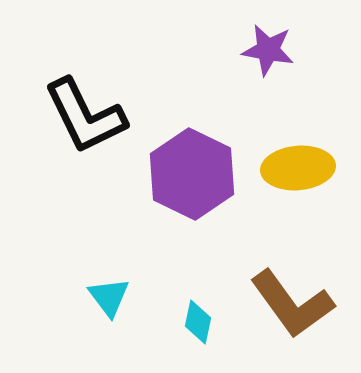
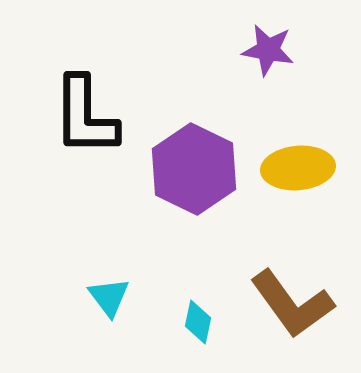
black L-shape: rotated 26 degrees clockwise
purple hexagon: moved 2 px right, 5 px up
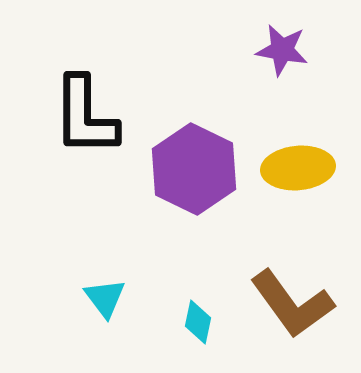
purple star: moved 14 px right
cyan triangle: moved 4 px left, 1 px down
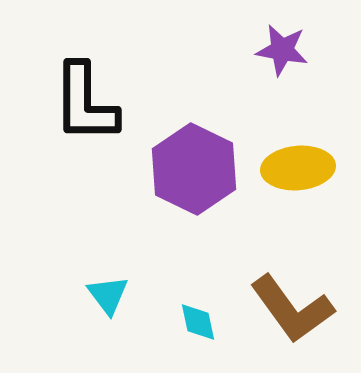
black L-shape: moved 13 px up
cyan triangle: moved 3 px right, 3 px up
brown L-shape: moved 5 px down
cyan diamond: rotated 24 degrees counterclockwise
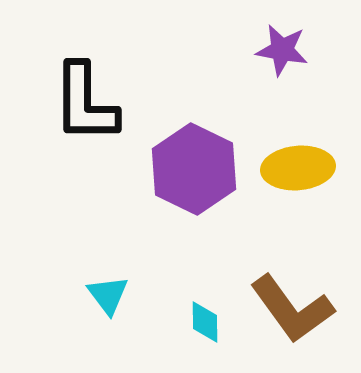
cyan diamond: moved 7 px right; rotated 12 degrees clockwise
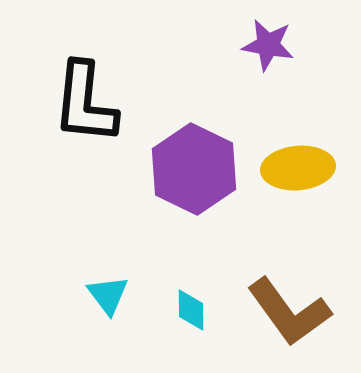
purple star: moved 14 px left, 5 px up
black L-shape: rotated 6 degrees clockwise
brown L-shape: moved 3 px left, 3 px down
cyan diamond: moved 14 px left, 12 px up
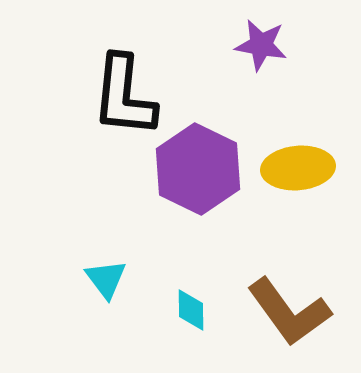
purple star: moved 7 px left
black L-shape: moved 39 px right, 7 px up
purple hexagon: moved 4 px right
cyan triangle: moved 2 px left, 16 px up
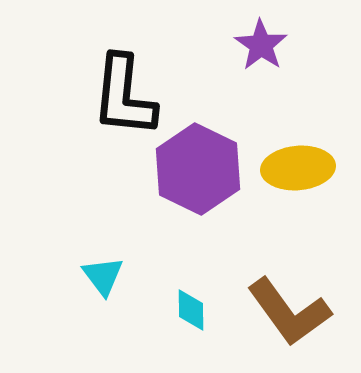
purple star: rotated 24 degrees clockwise
cyan triangle: moved 3 px left, 3 px up
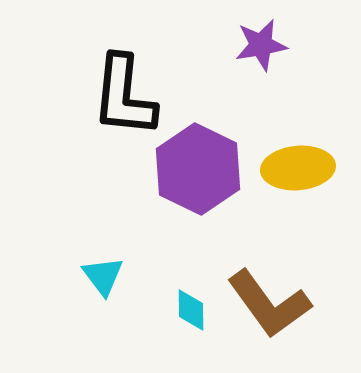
purple star: rotated 28 degrees clockwise
brown L-shape: moved 20 px left, 8 px up
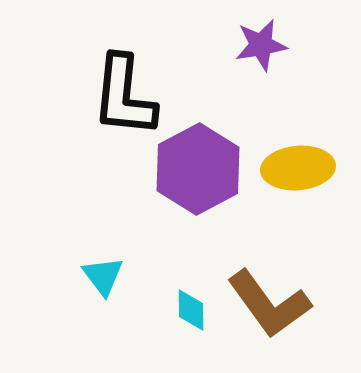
purple hexagon: rotated 6 degrees clockwise
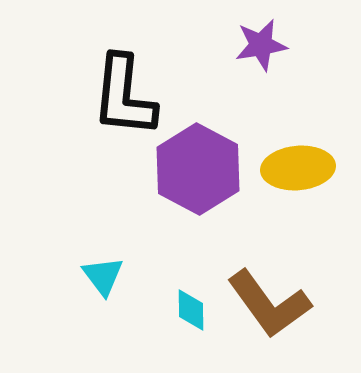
purple hexagon: rotated 4 degrees counterclockwise
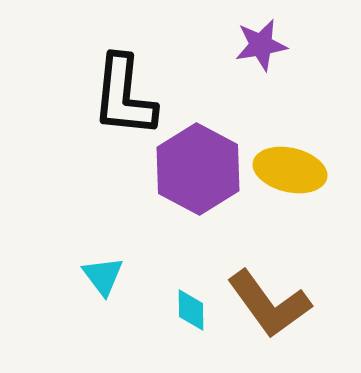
yellow ellipse: moved 8 px left, 2 px down; rotated 18 degrees clockwise
